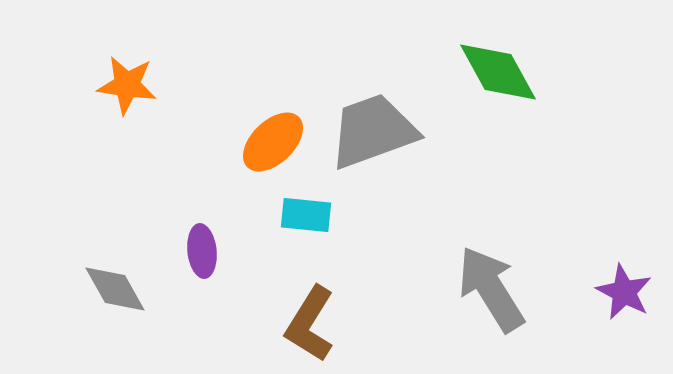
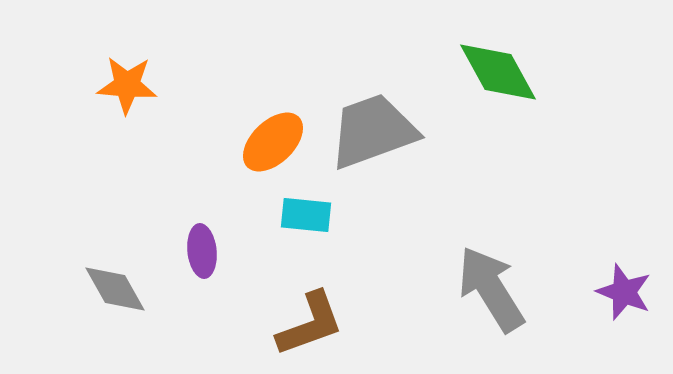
orange star: rotated 4 degrees counterclockwise
purple star: rotated 6 degrees counterclockwise
brown L-shape: rotated 142 degrees counterclockwise
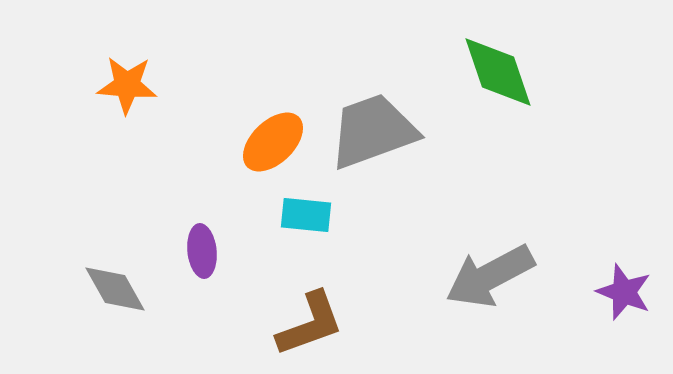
green diamond: rotated 10 degrees clockwise
gray arrow: moved 1 px left, 13 px up; rotated 86 degrees counterclockwise
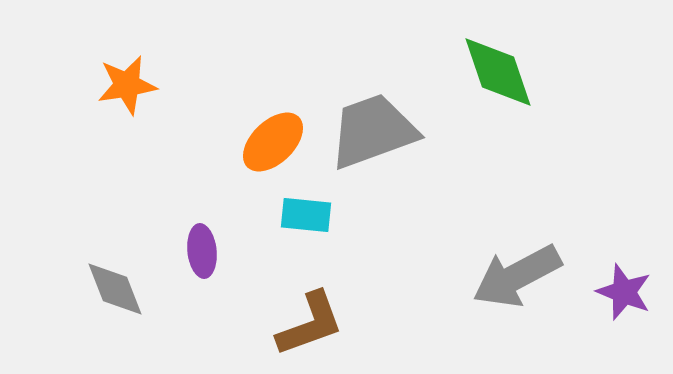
orange star: rotated 14 degrees counterclockwise
gray arrow: moved 27 px right
gray diamond: rotated 8 degrees clockwise
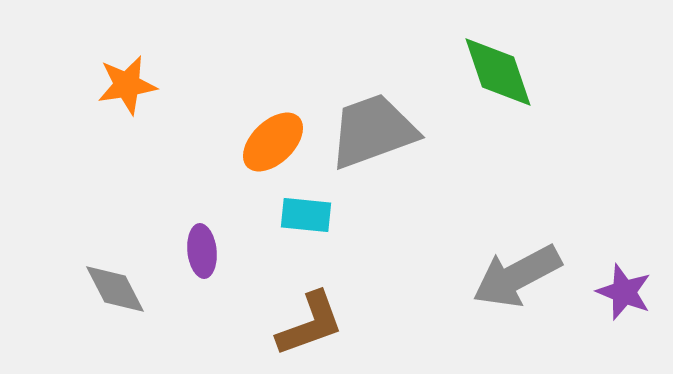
gray diamond: rotated 6 degrees counterclockwise
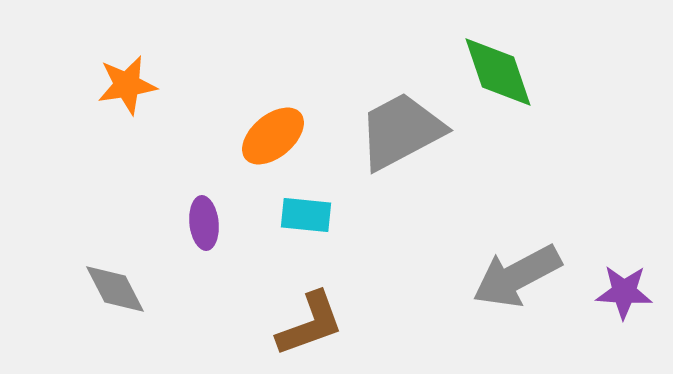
gray trapezoid: moved 28 px right; rotated 8 degrees counterclockwise
orange ellipse: moved 6 px up; rotated 4 degrees clockwise
purple ellipse: moved 2 px right, 28 px up
purple star: rotated 18 degrees counterclockwise
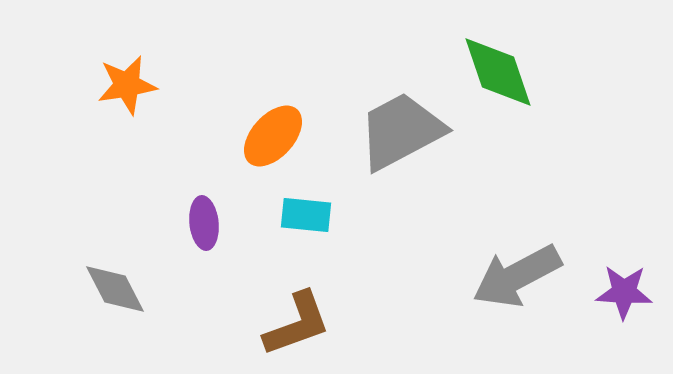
orange ellipse: rotated 8 degrees counterclockwise
brown L-shape: moved 13 px left
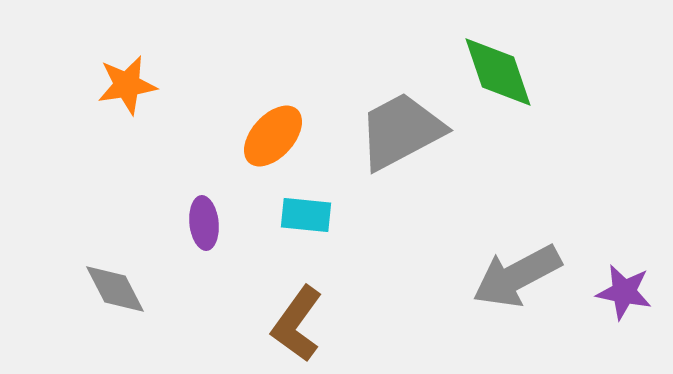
purple star: rotated 8 degrees clockwise
brown L-shape: rotated 146 degrees clockwise
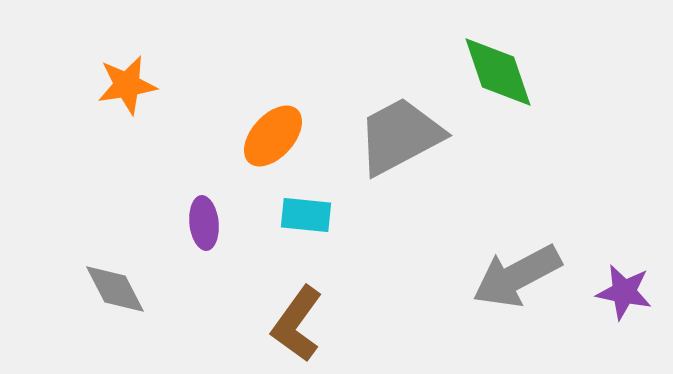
gray trapezoid: moved 1 px left, 5 px down
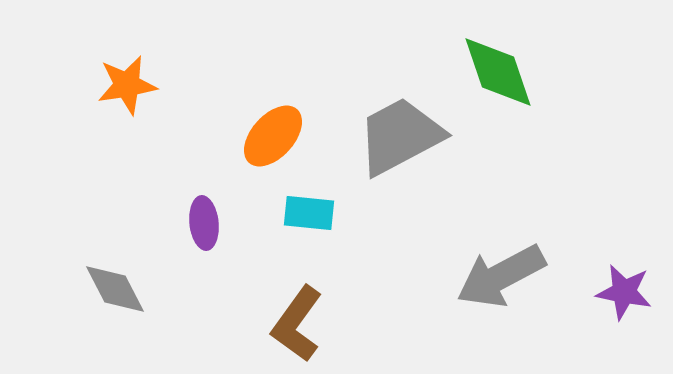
cyan rectangle: moved 3 px right, 2 px up
gray arrow: moved 16 px left
